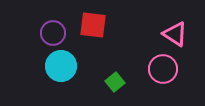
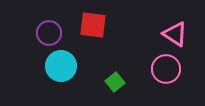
purple circle: moved 4 px left
pink circle: moved 3 px right
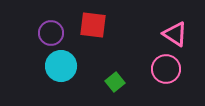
purple circle: moved 2 px right
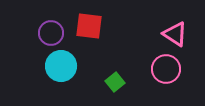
red square: moved 4 px left, 1 px down
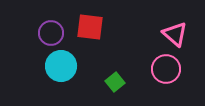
red square: moved 1 px right, 1 px down
pink triangle: rotated 8 degrees clockwise
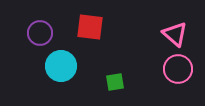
purple circle: moved 11 px left
pink circle: moved 12 px right
green square: rotated 30 degrees clockwise
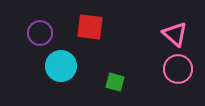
green square: rotated 24 degrees clockwise
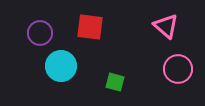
pink triangle: moved 9 px left, 8 px up
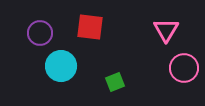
pink triangle: moved 4 px down; rotated 20 degrees clockwise
pink circle: moved 6 px right, 1 px up
green square: rotated 36 degrees counterclockwise
